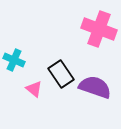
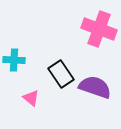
cyan cross: rotated 20 degrees counterclockwise
pink triangle: moved 3 px left, 9 px down
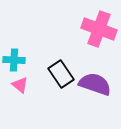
purple semicircle: moved 3 px up
pink triangle: moved 11 px left, 13 px up
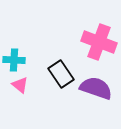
pink cross: moved 13 px down
purple semicircle: moved 1 px right, 4 px down
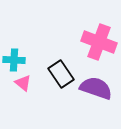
pink triangle: moved 3 px right, 2 px up
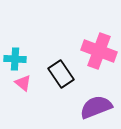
pink cross: moved 9 px down
cyan cross: moved 1 px right, 1 px up
purple semicircle: moved 19 px down; rotated 40 degrees counterclockwise
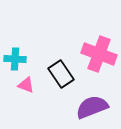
pink cross: moved 3 px down
pink triangle: moved 3 px right, 2 px down; rotated 18 degrees counterclockwise
purple semicircle: moved 4 px left
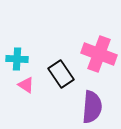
cyan cross: moved 2 px right
pink triangle: rotated 12 degrees clockwise
purple semicircle: rotated 116 degrees clockwise
